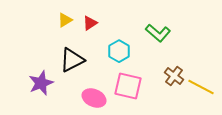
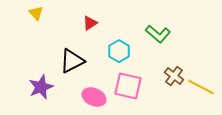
yellow triangle: moved 29 px left, 7 px up; rotated 42 degrees counterclockwise
green L-shape: moved 1 px down
black triangle: moved 1 px down
purple star: moved 4 px down
pink ellipse: moved 1 px up
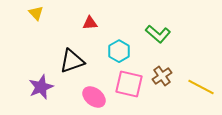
red triangle: rotated 28 degrees clockwise
black triangle: rotated 8 degrees clockwise
brown cross: moved 12 px left; rotated 18 degrees clockwise
pink square: moved 1 px right, 2 px up
pink ellipse: rotated 15 degrees clockwise
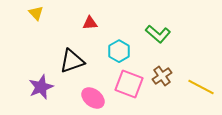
pink square: rotated 8 degrees clockwise
pink ellipse: moved 1 px left, 1 px down
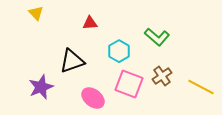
green L-shape: moved 1 px left, 3 px down
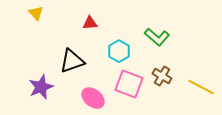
brown cross: rotated 24 degrees counterclockwise
